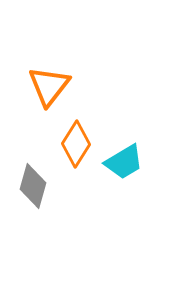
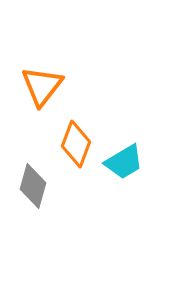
orange triangle: moved 7 px left
orange diamond: rotated 12 degrees counterclockwise
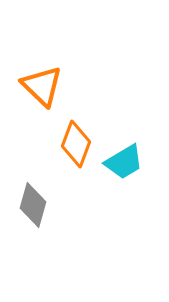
orange triangle: rotated 24 degrees counterclockwise
gray diamond: moved 19 px down
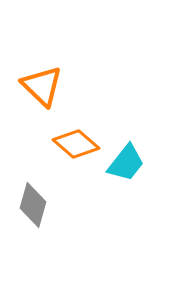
orange diamond: rotated 69 degrees counterclockwise
cyan trapezoid: moved 2 px right, 1 px down; rotated 21 degrees counterclockwise
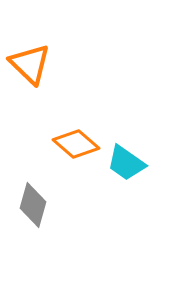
orange triangle: moved 12 px left, 22 px up
cyan trapezoid: rotated 87 degrees clockwise
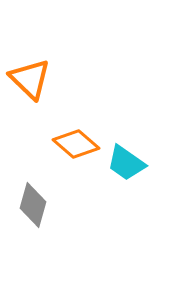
orange triangle: moved 15 px down
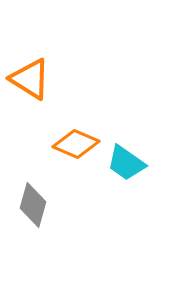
orange triangle: rotated 12 degrees counterclockwise
orange diamond: rotated 18 degrees counterclockwise
